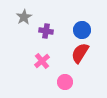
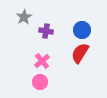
pink circle: moved 25 px left
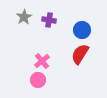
purple cross: moved 3 px right, 11 px up
red semicircle: moved 1 px down
pink circle: moved 2 px left, 2 px up
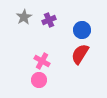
purple cross: rotated 32 degrees counterclockwise
pink cross: rotated 21 degrees counterclockwise
pink circle: moved 1 px right
